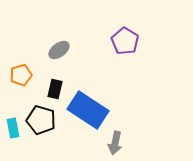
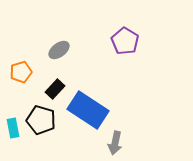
orange pentagon: moved 3 px up
black rectangle: rotated 30 degrees clockwise
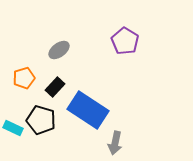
orange pentagon: moved 3 px right, 6 px down
black rectangle: moved 2 px up
cyan rectangle: rotated 54 degrees counterclockwise
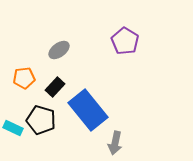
orange pentagon: rotated 10 degrees clockwise
blue rectangle: rotated 18 degrees clockwise
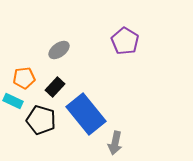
blue rectangle: moved 2 px left, 4 px down
cyan rectangle: moved 27 px up
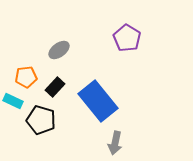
purple pentagon: moved 2 px right, 3 px up
orange pentagon: moved 2 px right, 1 px up
blue rectangle: moved 12 px right, 13 px up
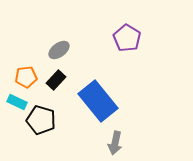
black rectangle: moved 1 px right, 7 px up
cyan rectangle: moved 4 px right, 1 px down
